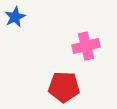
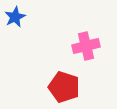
red pentagon: rotated 16 degrees clockwise
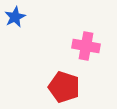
pink cross: rotated 24 degrees clockwise
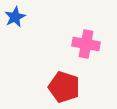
pink cross: moved 2 px up
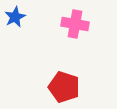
pink cross: moved 11 px left, 20 px up
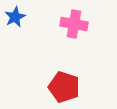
pink cross: moved 1 px left
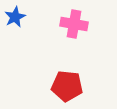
red pentagon: moved 3 px right, 1 px up; rotated 12 degrees counterclockwise
